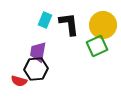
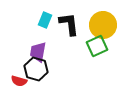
black hexagon: rotated 20 degrees clockwise
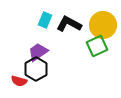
black L-shape: rotated 55 degrees counterclockwise
purple trapezoid: rotated 45 degrees clockwise
black hexagon: rotated 15 degrees clockwise
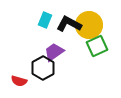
yellow circle: moved 14 px left
purple trapezoid: moved 16 px right
black hexagon: moved 7 px right, 1 px up
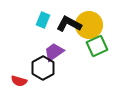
cyan rectangle: moved 2 px left
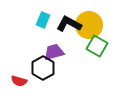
green square: rotated 35 degrees counterclockwise
purple trapezoid: rotated 20 degrees clockwise
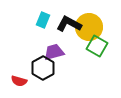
yellow circle: moved 2 px down
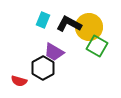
purple trapezoid: rotated 135 degrees counterclockwise
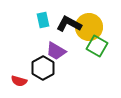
cyan rectangle: rotated 35 degrees counterclockwise
purple trapezoid: moved 2 px right, 1 px up
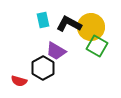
yellow circle: moved 2 px right
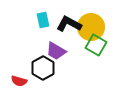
green square: moved 1 px left, 1 px up
